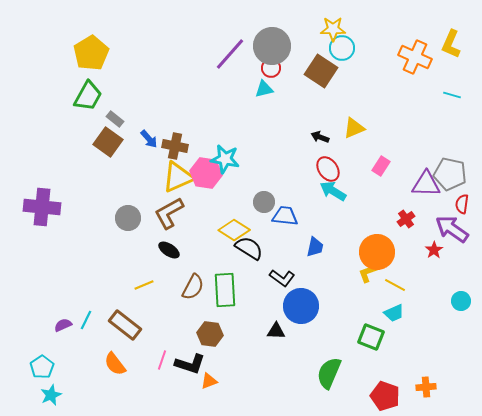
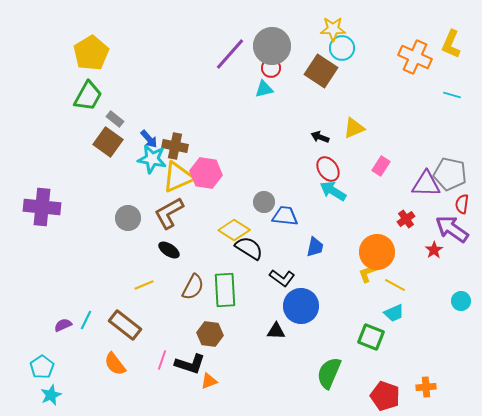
cyan star at (225, 159): moved 73 px left
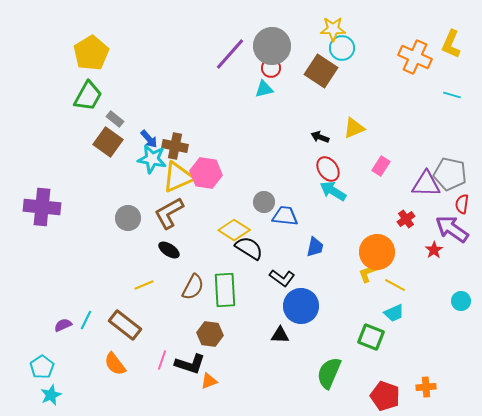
black triangle at (276, 331): moved 4 px right, 4 px down
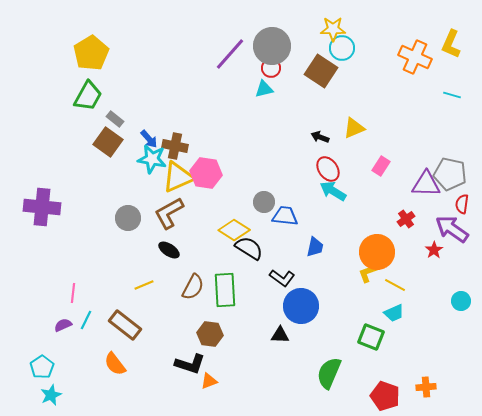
pink line at (162, 360): moved 89 px left, 67 px up; rotated 12 degrees counterclockwise
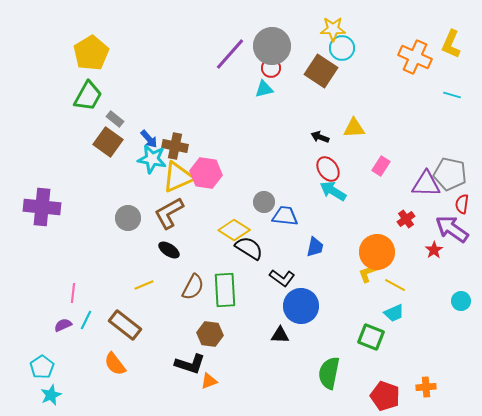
yellow triangle at (354, 128): rotated 20 degrees clockwise
green semicircle at (329, 373): rotated 12 degrees counterclockwise
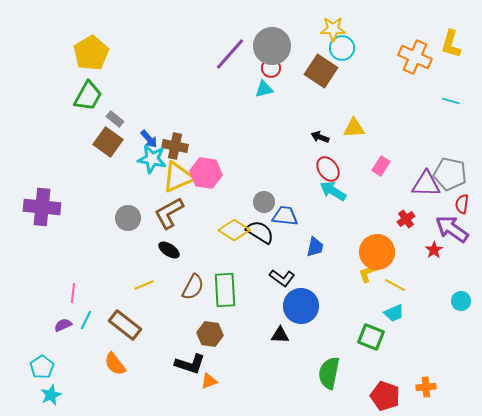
yellow L-shape at (451, 44): rotated 8 degrees counterclockwise
cyan line at (452, 95): moved 1 px left, 6 px down
black semicircle at (249, 248): moved 11 px right, 16 px up
